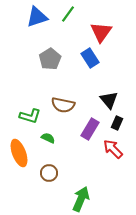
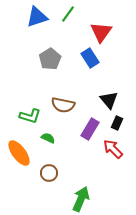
orange ellipse: rotated 16 degrees counterclockwise
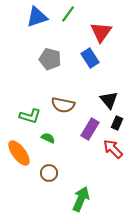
gray pentagon: rotated 25 degrees counterclockwise
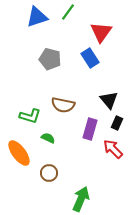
green line: moved 2 px up
purple rectangle: rotated 15 degrees counterclockwise
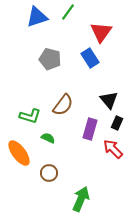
brown semicircle: rotated 65 degrees counterclockwise
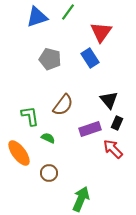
green L-shape: rotated 115 degrees counterclockwise
purple rectangle: rotated 55 degrees clockwise
